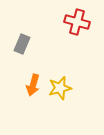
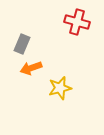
orange arrow: moved 2 px left, 17 px up; rotated 55 degrees clockwise
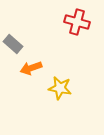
gray rectangle: moved 9 px left; rotated 72 degrees counterclockwise
yellow star: rotated 25 degrees clockwise
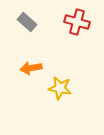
gray rectangle: moved 14 px right, 22 px up
orange arrow: rotated 10 degrees clockwise
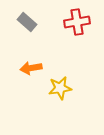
red cross: rotated 25 degrees counterclockwise
yellow star: rotated 20 degrees counterclockwise
